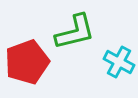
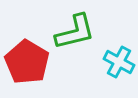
red pentagon: rotated 21 degrees counterclockwise
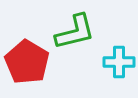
cyan cross: rotated 28 degrees counterclockwise
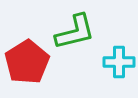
red pentagon: rotated 9 degrees clockwise
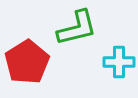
green L-shape: moved 2 px right, 4 px up
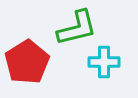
cyan cross: moved 15 px left
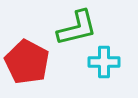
red pentagon: rotated 12 degrees counterclockwise
